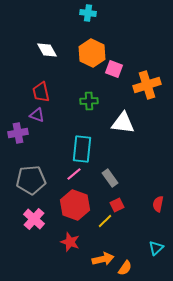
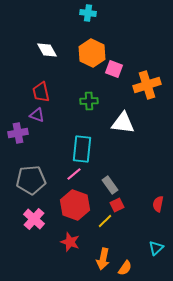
gray rectangle: moved 7 px down
orange arrow: rotated 115 degrees clockwise
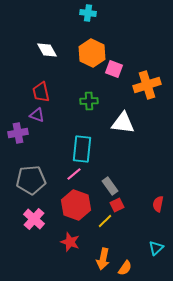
gray rectangle: moved 1 px down
red hexagon: moved 1 px right
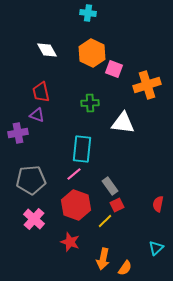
green cross: moved 1 px right, 2 px down
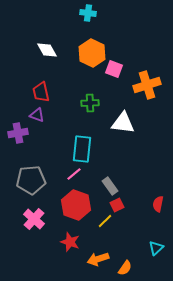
orange arrow: moved 5 px left; rotated 60 degrees clockwise
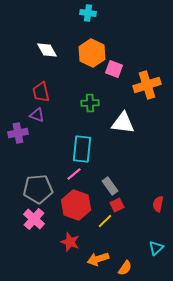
gray pentagon: moved 7 px right, 9 px down
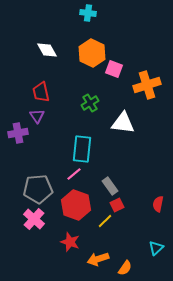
green cross: rotated 30 degrees counterclockwise
purple triangle: moved 1 px down; rotated 35 degrees clockwise
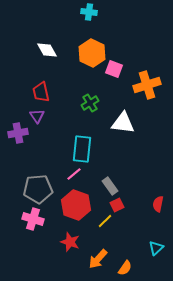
cyan cross: moved 1 px right, 1 px up
pink cross: moved 1 px left; rotated 25 degrees counterclockwise
orange arrow: rotated 30 degrees counterclockwise
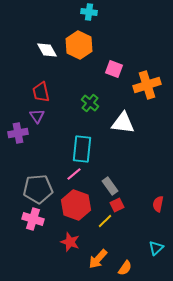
orange hexagon: moved 13 px left, 8 px up
green cross: rotated 18 degrees counterclockwise
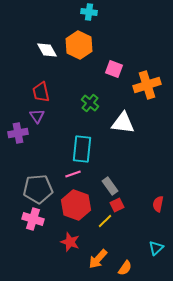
pink line: moved 1 px left; rotated 21 degrees clockwise
